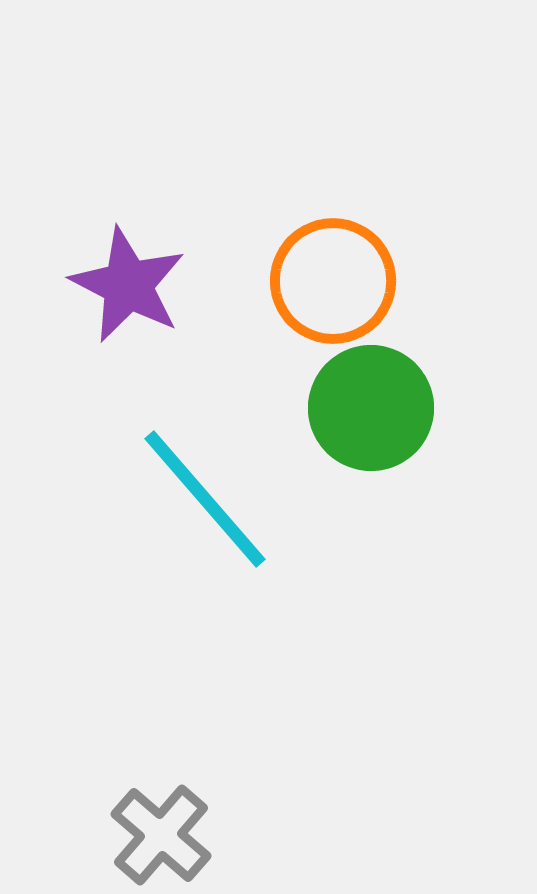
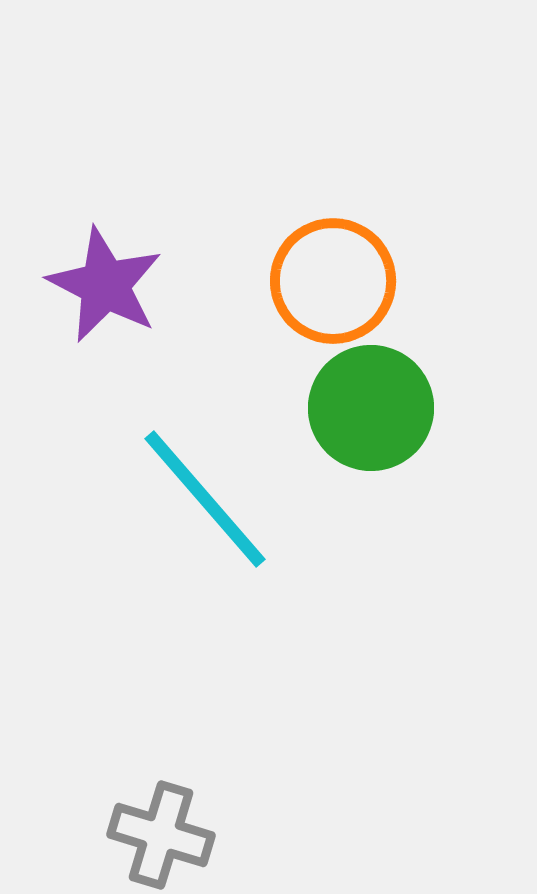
purple star: moved 23 px left
gray cross: rotated 24 degrees counterclockwise
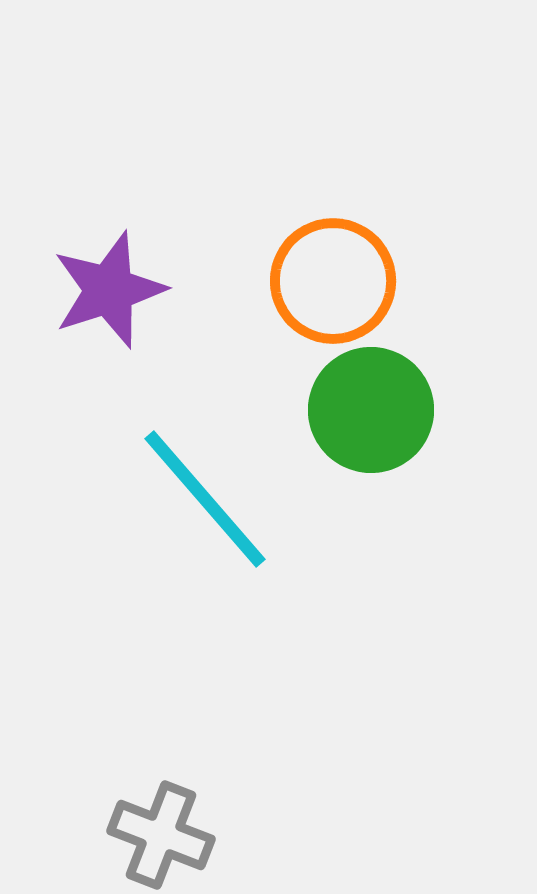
purple star: moved 4 px right, 5 px down; rotated 27 degrees clockwise
green circle: moved 2 px down
gray cross: rotated 4 degrees clockwise
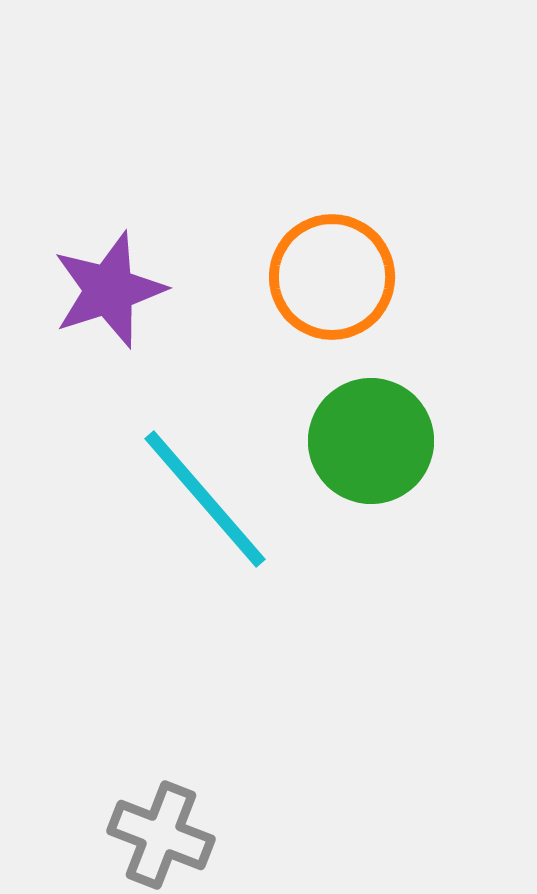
orange circle: moved 1 px left, 4 px up
green circle: moved 31 px down
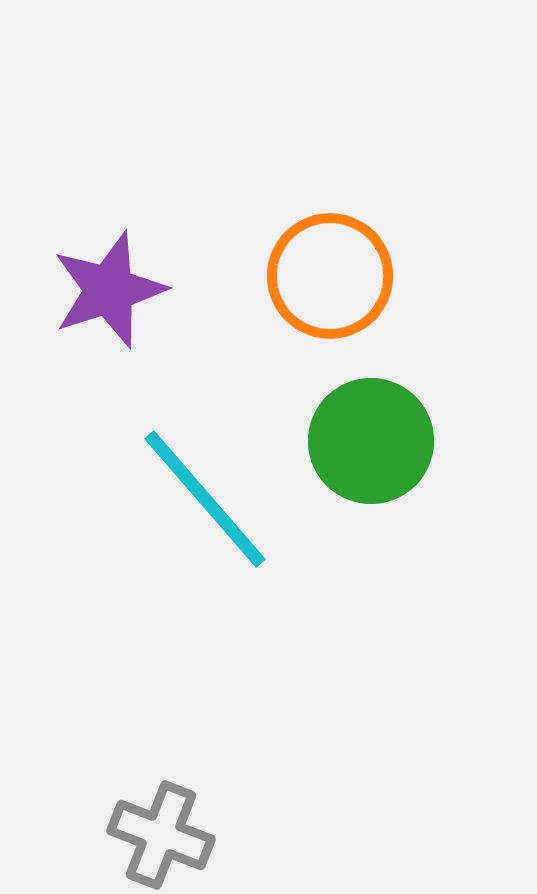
orange circle: moved 2 px left, 1 px up
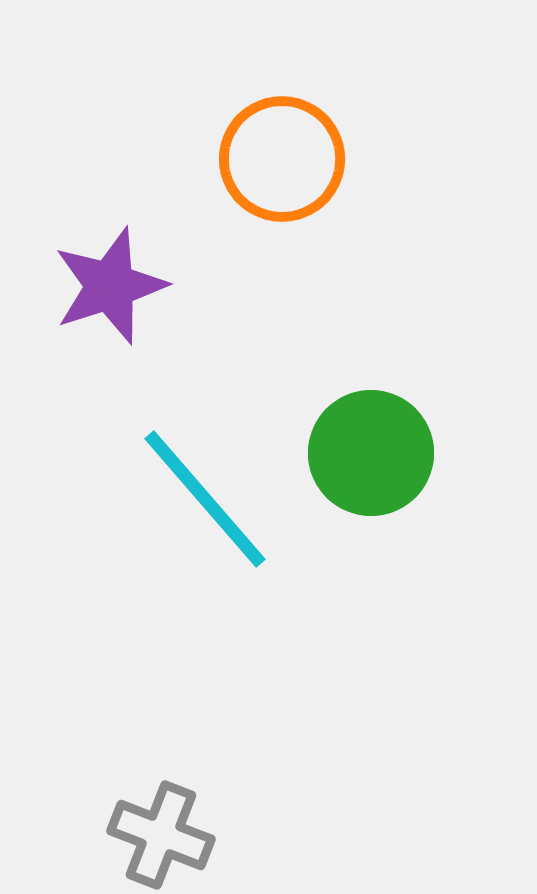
orange circle: moved 48 px left, 117 px up
purple star: moved 1 px right, 4 px up
green circle: moved 12 px down
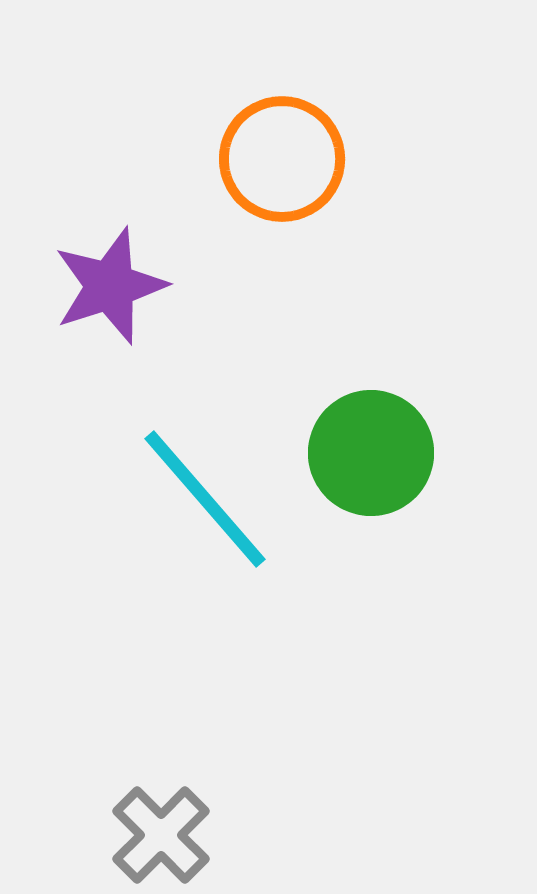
gray cross: rotated 24 degrees clockwise
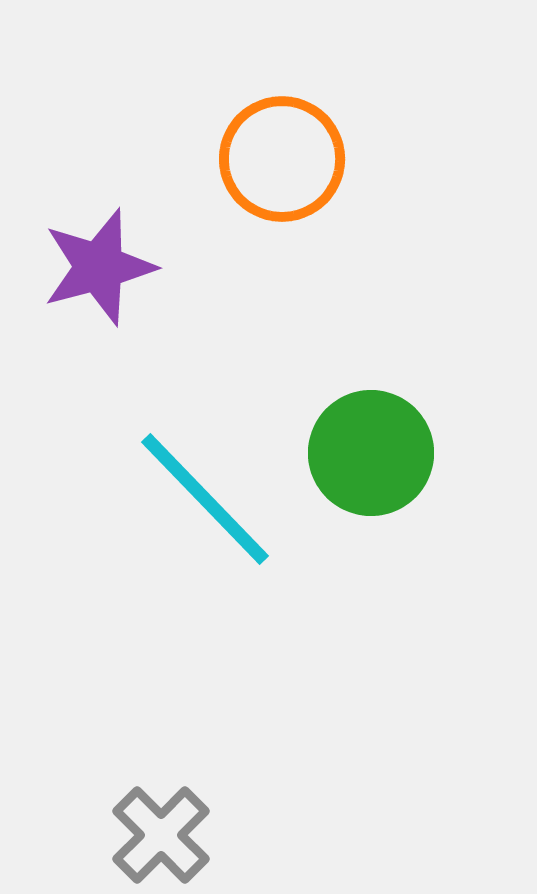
purple star: moved 11 px left, 19 px up; rotated 3 degrees clockwise
cyan line: rotated 3 degrees counterclockwise
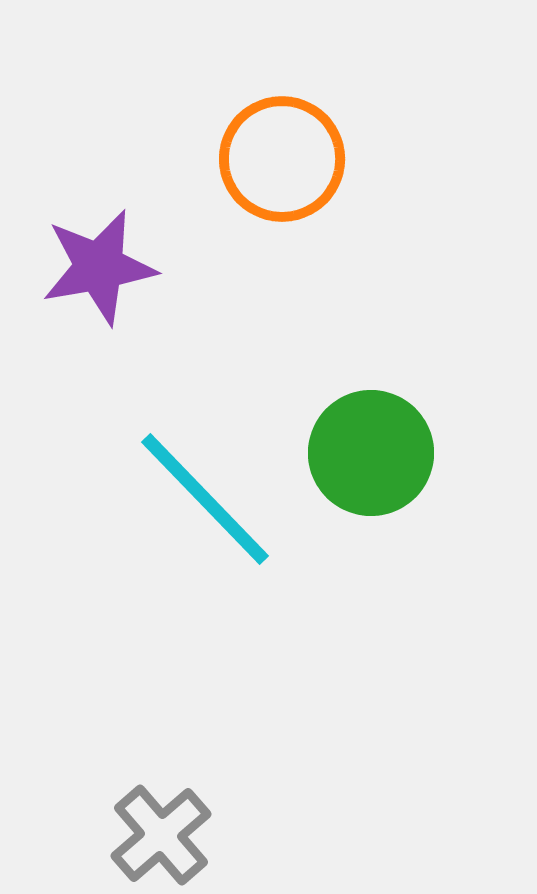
purple star: rotated 5 degrees clockwise
gray cross: rotated 4 degrees clockwise
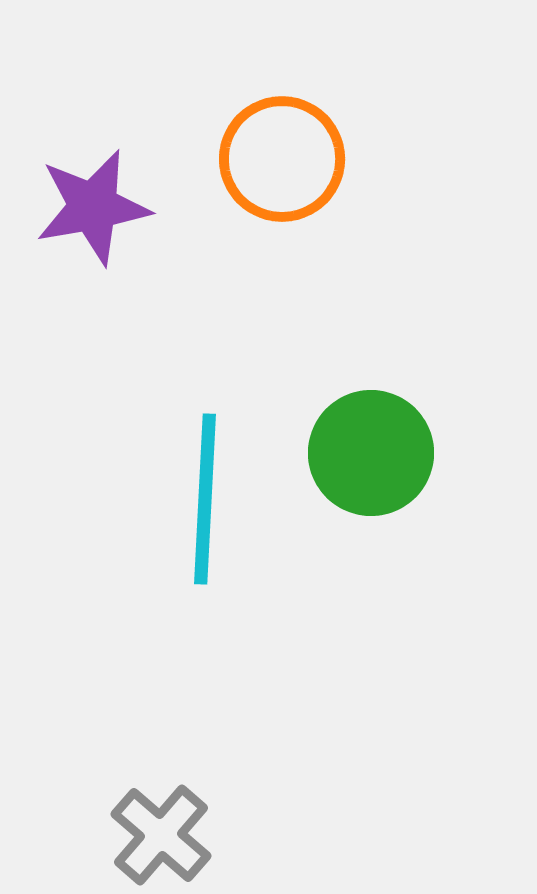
purple star: moved 6 px left, 60 px up
cyan line: rotated 47 degrees clockwise
gray cross: rotated 8 degrees counterclockwise
